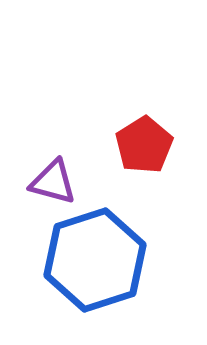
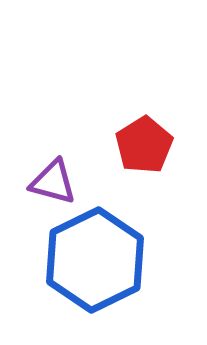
blue hexagon: rotated 8 degrees counterclockwise
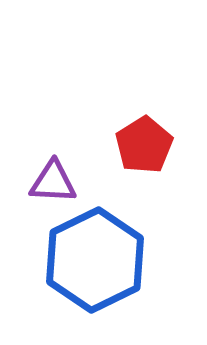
purple triangle: rotated 12 degrees counterclockwise
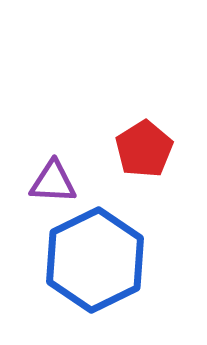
red pentagon: moved 4 px down
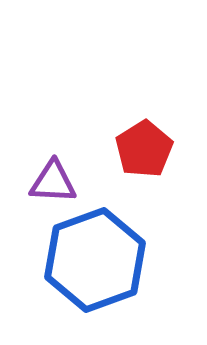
blue hexagon: rotated 6 degrees clockwise
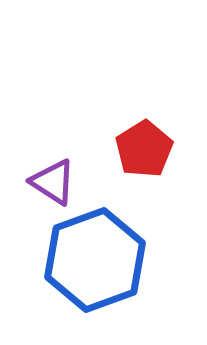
purple triangle: rotated 30 degrees clockwise
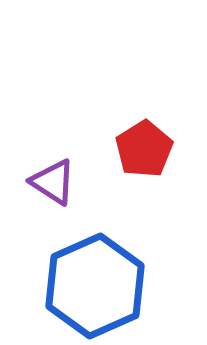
blue hexagon: moved 26 px down; rotated 4 degrees counterclockwise
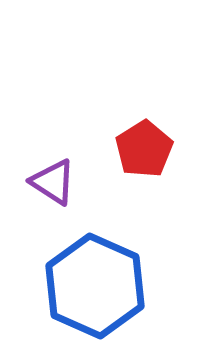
blue hexagon: rotated 12 degrees counterclockwise
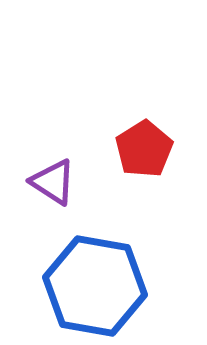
blue hexagon: rotated 14 degrees counterclockwise
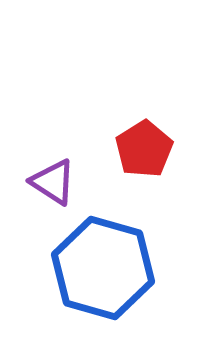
blue hexagon: moved 8 px right, 18 px up; rotated 6 degrees clockwise
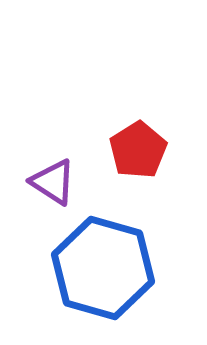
red pentagon: moved 6 px left, 1 px down
